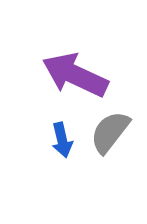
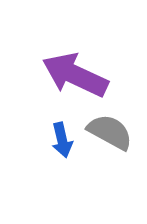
gray semicircle: rotated 81 degrees clockwise
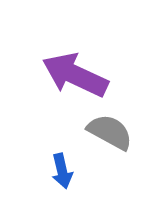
blue arrow: moved 31 px down
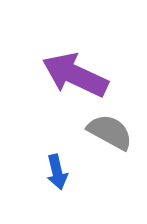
blue arrow: moved 5 px left, 1 px down
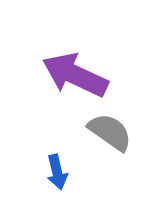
gray semicircle: rotated 6 degrees clockwise
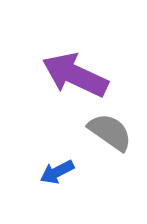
blue arrow: rotated 76 degrees clockwise
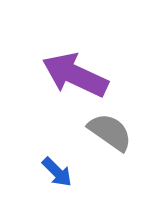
blue arrow: rotated 108 degrees counterclockwise
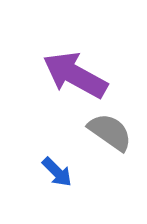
purple arrow: rotated 4 degrees clockwise
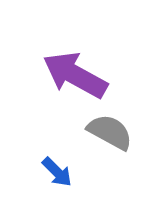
gray semicircle: rotated 6 degrees counterclockwise
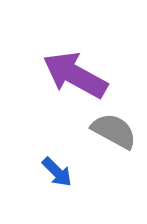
gray semicircle: moved 4 px right, 1 px up
